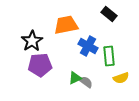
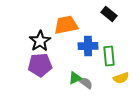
black star: moved 8 px right
blue cross: rotated 30 degrees counterclockwise
gray semicircle: moved 1 px down
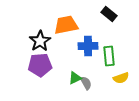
gray semicircle: rotated 24 degrees clockwise
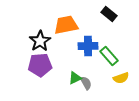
green rectangle: rotated 36 degrees counterclockwise
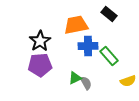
orange trapezoid: moved 10 px right
yellow semicircle: moved 7 px right, 3 px down
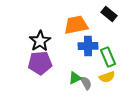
green rectangle: moved 1 px left, 1 px down; rotated 18 degrees clockwise
purple pentagon: moved 2 px up
yellow semicircle: moved 21 px left, 4 px up
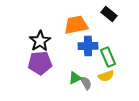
yellow semicircle: moved 1 px left, 1 px up
